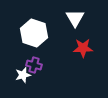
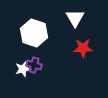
white star: moved 6 px up
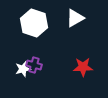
white triangle: rotated 30 degrees clockwise
white hexagon: moved 10 px up
red star: moved 19 px down
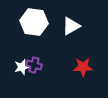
white triangle: moved 4 px left, 8 px down
white hexagon: moved 1 px up; rotated 12 degrees counterclockwise
white star: moved 1 px left, 2 px up
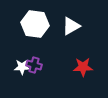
white hexagon: moved 1 px right, 2 px down
white star: rotated 14 degrees clockwise
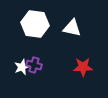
white triangle: moved 1 px right, 2 px down; rotated 42 degrees clockwise
white star: rotated 21 degrees counterclockwise
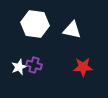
white triangle: moved 2 px down
white star: moved 3 px left
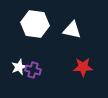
purple cross: moved 1 px left, 5 px down
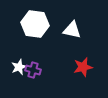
red star: rotated 12 degrees counterclockwise
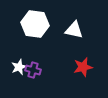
white triangle: moved 2 px right
